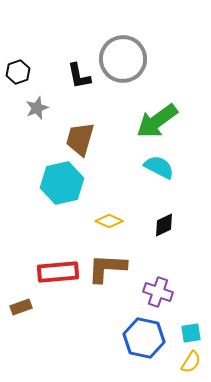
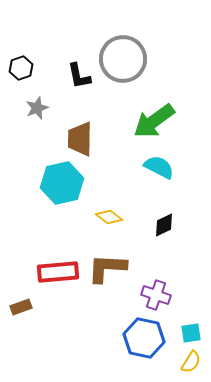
black hexagon: moved 3 px right, 4 px up
green arrow: moved 3 px left
brown trapezoid: rotated 15 degrees counterclockwise
yellow diamond: moved 4 px up; rotated 12 degrees clockwise
purple cross: moved 2 px left, 3 px down
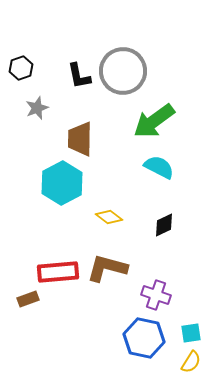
gray circle: moved 12 px down
cyan hexagon: rotated 15 degrees counterclockwise
brown L-shape: rotated 12 degrees clockwise
brown rectangle: moved 7 px right, 8 px up
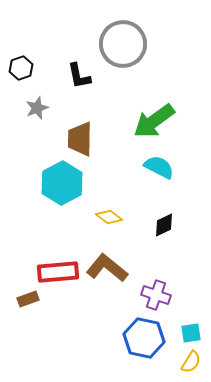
gray circle: moved 27 px up
brown L-shape: rotated 24 degrees clockwise
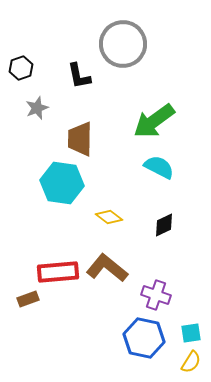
cyan hexagon: rotated 24 degrees counterclockwise
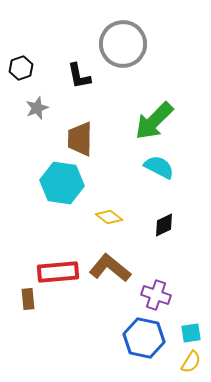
green arrow: rotated 9 degrees counterclockwise
brown L-shape: moved 3 px right
brown rectangle: rotated 75 degrees counterclockwise
